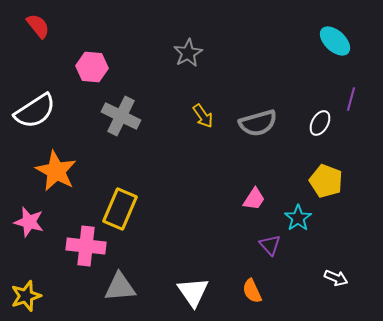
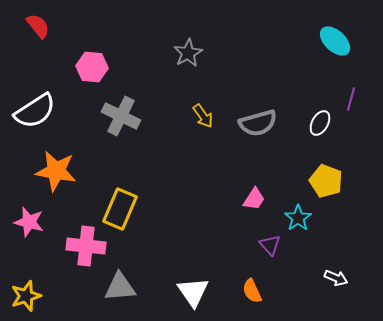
orange star: rotated 18 degrees counterclockwise
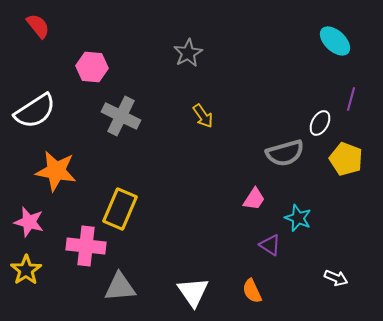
gray semicircle: moved 27 px right, 30 px down
yellow pentagon: moved 20 px right, 22 px up
cyan star: rotated 16 degrees counterclockwise
purple triangle: rotated 15 degrees counterclockwise
yellow star: moved 26 px up; rotated 16 degrees counterclockwise
